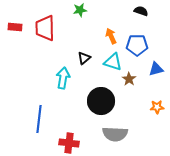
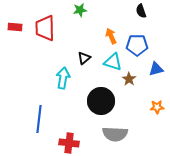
black semicircle: rotated 128 degrees counterclockwise
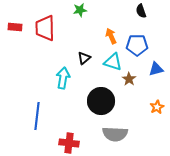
orange star: rotated 24 degrees counterclockwise
blue line: moved 2 px left, 3 px up
